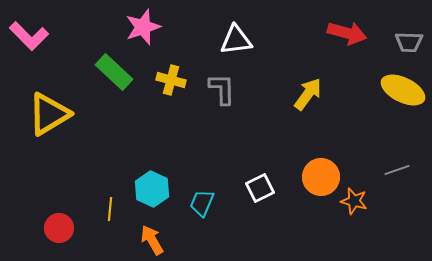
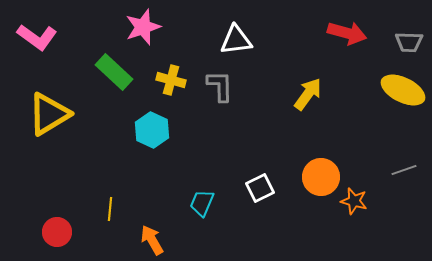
pink L-shape: moved 8 px right, 1 px down; rotated 9 degrees counterclockwise
gray L-shape: moved 2 px left, 3 px up
gray line: moved 7 px right
cyan hexagon: moved 59 px up
red circle: moved 2 px left, 4 px down
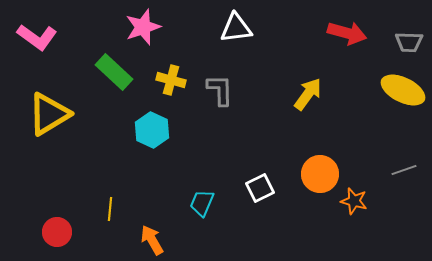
white triangle: moved 12 px up
gray L-shape: moved 4 px down
orange circle: moved 1 px left, 3 px up
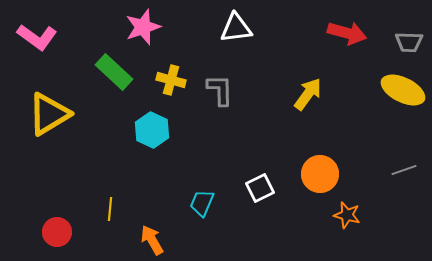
orange star: moved 7 px left, 14 px down
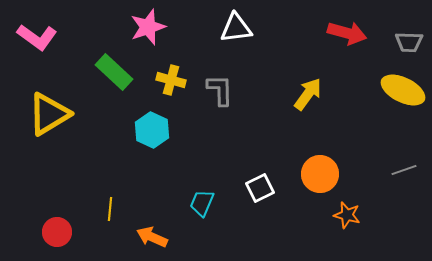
pink star: moved 5 px right
orange arrow: moved 3 px up; rotated 36 degrees counterclockwise
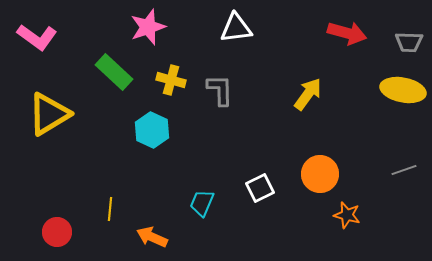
yellow ellipse: rotated 15 degrees counterclockwise
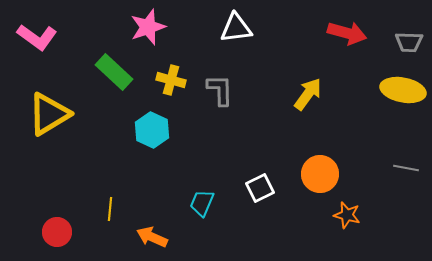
gray line: moved 2 px right, 2 px up; rotated 30 degrees clockwise
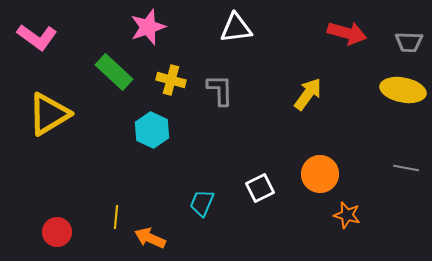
yellow line: moved 6 px right, 8 px down
orange arrow: moved 2 px left, 1 px down
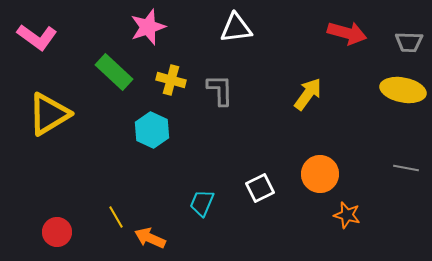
yellow line: rotated 35 degrees counterclockwise
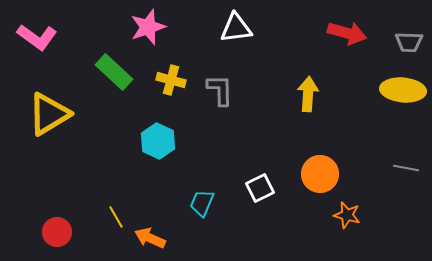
yellow ellipse: rotated 6 degrees counterclockwise
yellow arrow: rotated 32 degrees counterclockwise
cyan hexagon: moved 6 px right, 11 px down
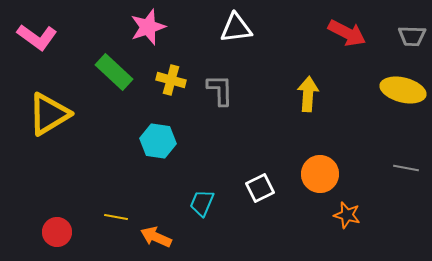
red arrow: rotated 12 degrees clockwise
gray trapezoid: moved 3 px right, 6 px up
yellow ellipse: rotated 9 degrees clockwise
cyan hexagon: rotated 16 degrees counterclockwise
yellow line: rotated 50 degrees counterclockwise
orange arrow: moved 6 px right, 1 px up
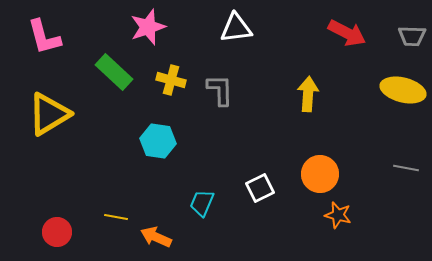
pink L-shape: moved 7 px right; rotated 39 degrees clockwise
orange star: moved 9 px left
